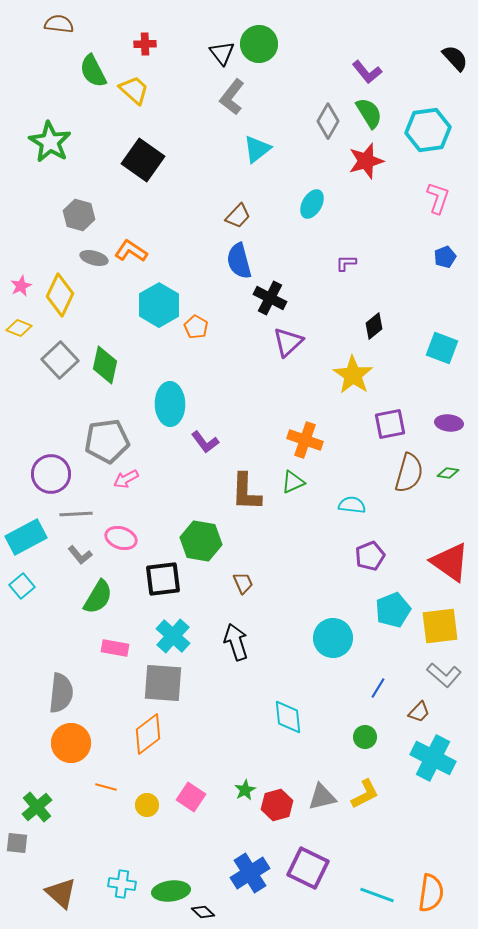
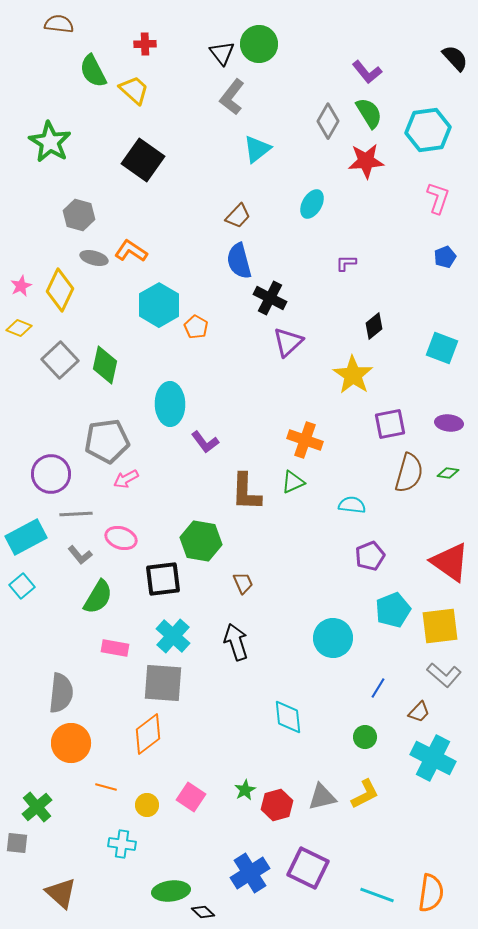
red star at (366, 161): rotated 12 degrees clockwise
yellow diamond at (60, 295): moved 5 px up
cyan cross at (122, 884): moved 40 px up
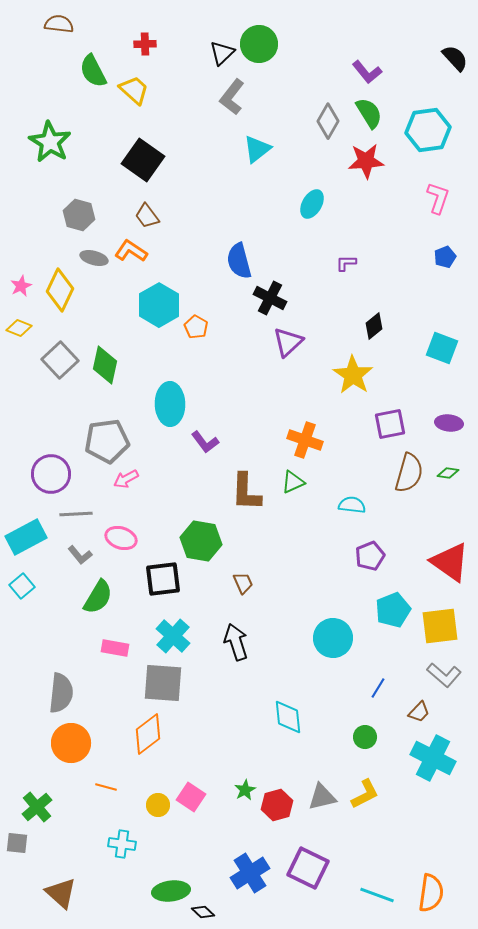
black triangle at (222, 53): rotated 24 degrees clockwise
brown trapezoid at (238, 216): moved 91 px left; rotated 100 degrees clockwise
yellow circle at (147, 805): moved 11 px right
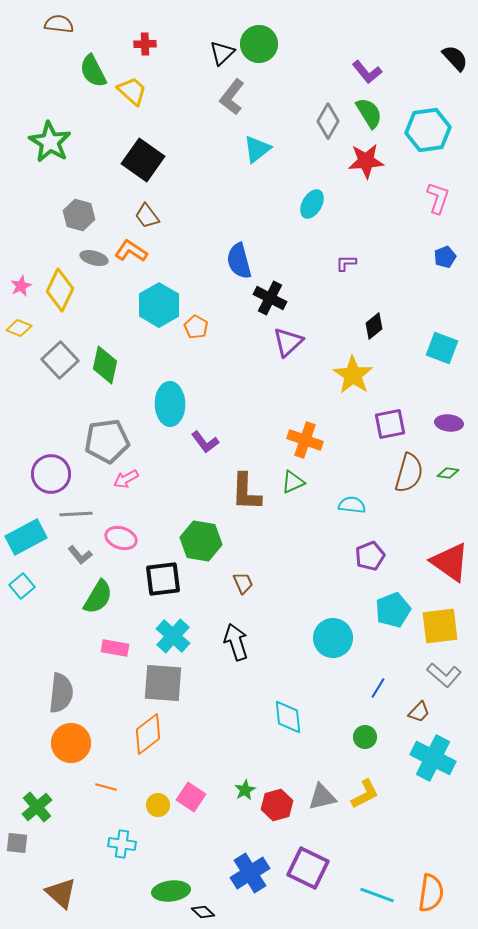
yellow trapezoid at (134, 90): moved 2 px left, 1 px down
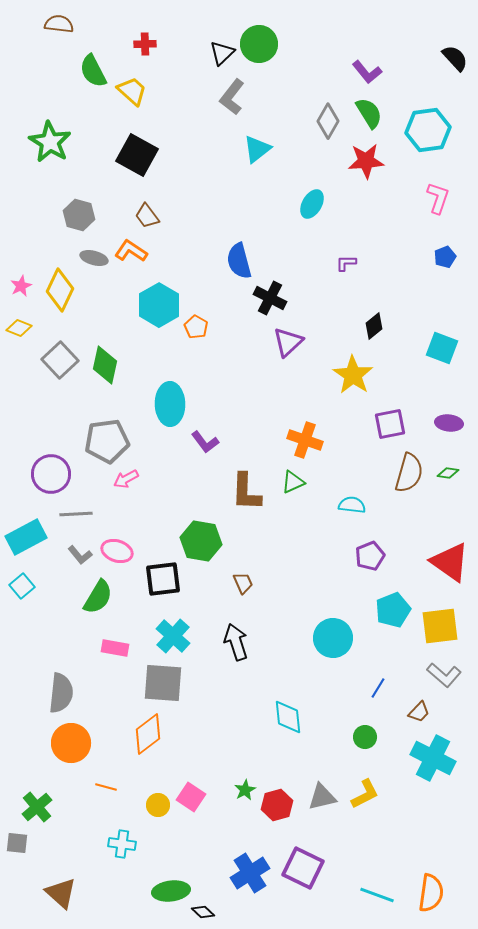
black square at (143, 160): moved 6 px left, 5 px up; rotated 6 degrees counterclockwise
pink ellipse at (121, 538): moved 4 px left, 13 px down
purple square at (308, 868): moved 5 px left
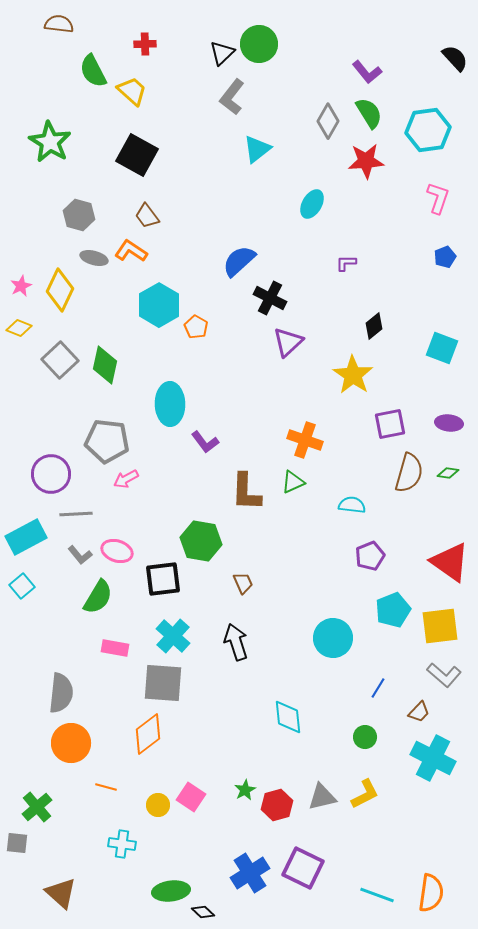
blue semicircle at (239, 261): rotated 63 degrees clockwise
gray pentagon at (107, 441): rotated 15 degrees clockwise
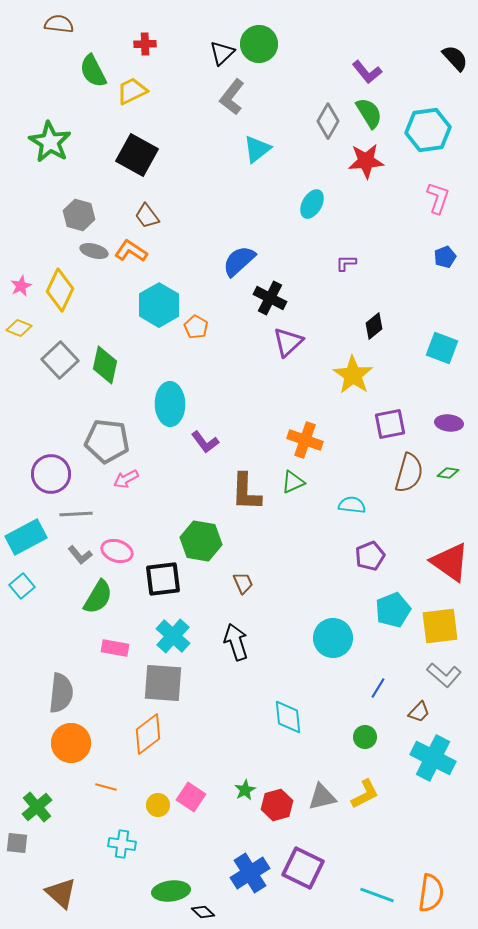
yellow trapezoid at (132, 91): rotated 68 degrees counterclockwise
gray ellipse at (94, 258): moved 7 px up
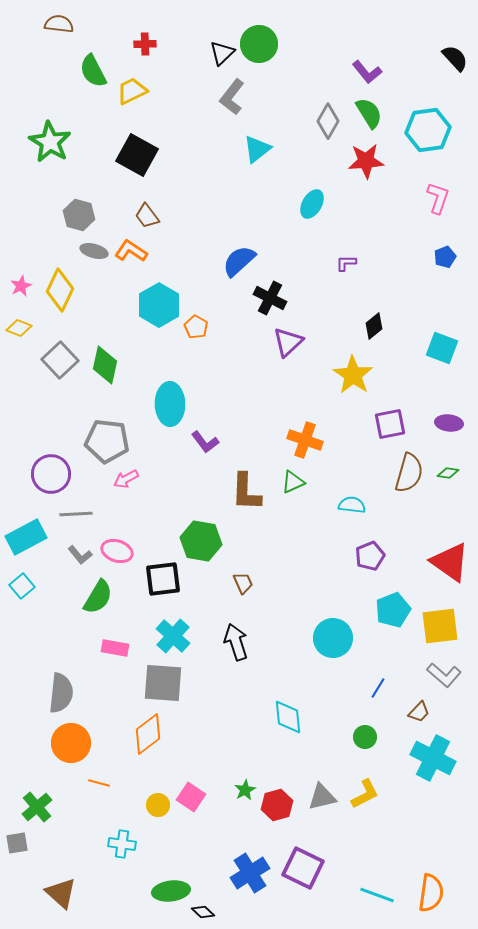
orange line at (106, 787): moved 7 px left, 4 px up
gray square at (17, 843): rotated 15 degrees counterclockwise
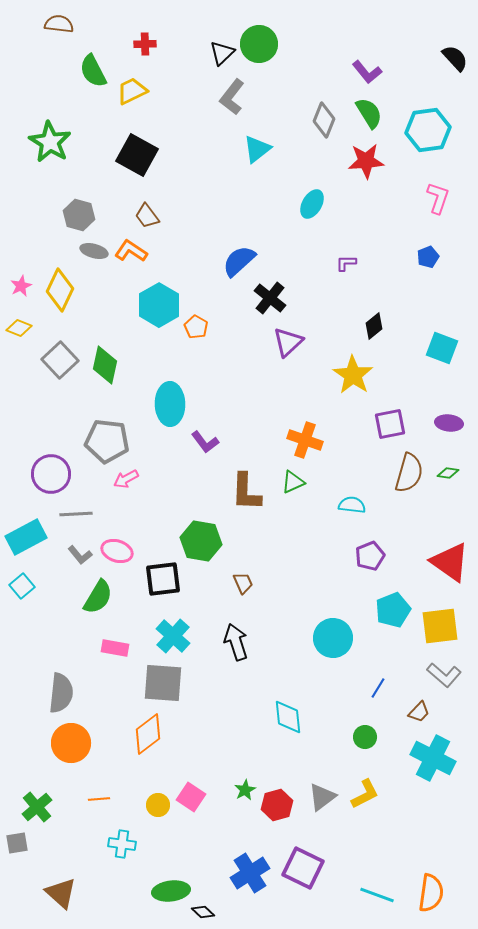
gray diamond at (328, 121): moved 4 px left, 1 px up; rotated 8 degrees counterclockwise
blue pentagon at (445, 257): moved 17 px left
black cross at (270, 298): rotated 12 degrees clockwise
orange line at (99, 783): moved 16 px down; rotated 20 degrees counterclockwise
gray triangle at (322, 797): rotated 24 degrees counterclockwise
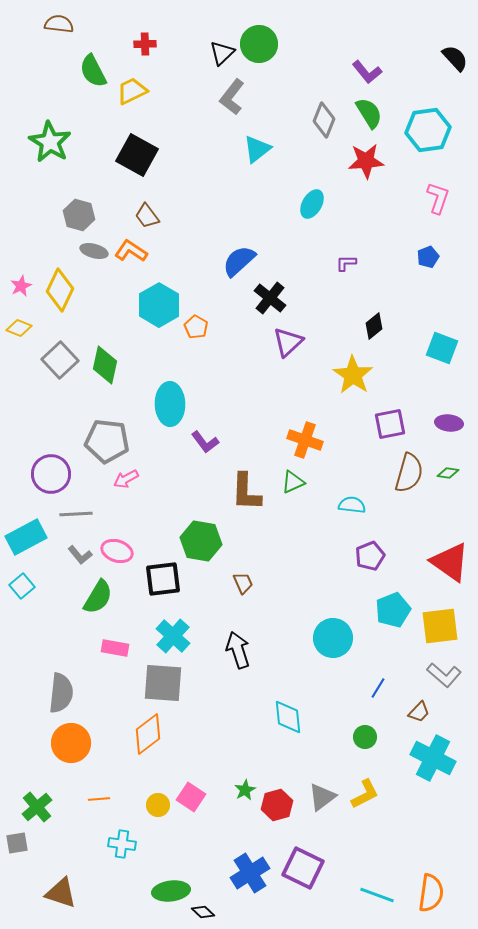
black arrow at (236, 642): moved 2 px right, 8 px down
brown triangle at (61, 893): rotated 24 degrees counterclockwise
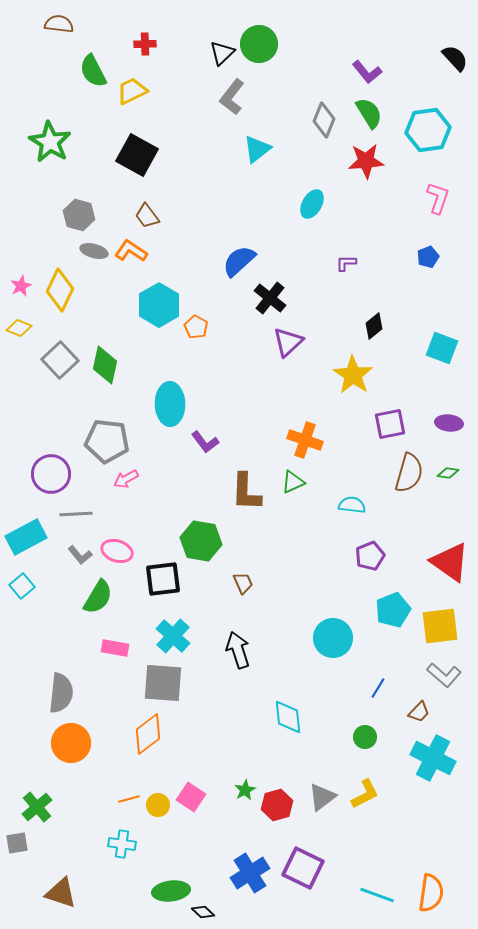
orange line at (99, 799): moved 30 px right; rotated 10 degrees counterclockwise
